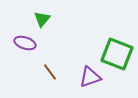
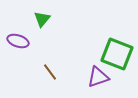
purple ellipse: moved 7 px left, 2 px up
purple triangle: moved 8 px right
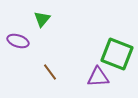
purple triangle: rotated 15 degrees clockwise
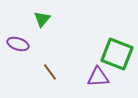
purple ellipse: moved 3 px down
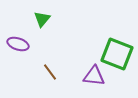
purple triangle: moved 4 px left, 1 px up; rotated 10 degrees clockwise
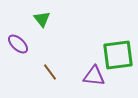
green triangle: rotated 18 degrees counterclockwise
purple ellipse: rotated 25 degrees clockwise
green square: moved 1 px right, 1 px down; rotated 28 degrees counterclockwise
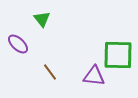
green square: rotated 8 degrees clockwise
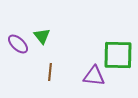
green triangle: moved 17 px down
brown line: rotated 42 degrees clockwise
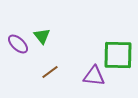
brown line: rotated 48 degrees clockwise
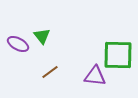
purple ellipse: rotated 15 degrees counterclockwise
purple triangle: moved 1 px right
